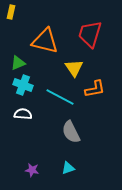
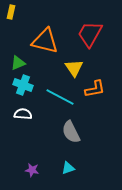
red trapezoid: rotated 12 degrees clockwise
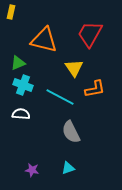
orange triangle: moved 1 px left, 1 px up
white semicircle: moved 2 px left
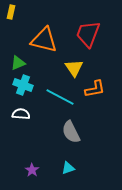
red trapezoid: moved 2 px left; rotated 8 degrees counterclockwise
purple star: rotated 24 degrees clockwise
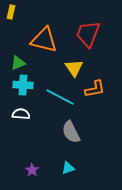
cyan cross: rotated 18 degrees counterclockwise
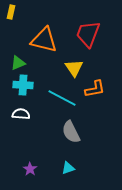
cyan line: moved 2 px right, 1 px down
purple star: moved 2 px left, 1 px up
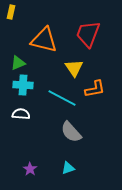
gray semicircle: rotated 15 degrees counterclockwise
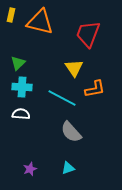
yellow rectangle: moved 3 px down
orange triangle: moved 4 px left, 18 px up
green triangle: rotated 21 degrees counterclockwise
cyan cross: moved 1 px left, 2 px down
purple star: rotated 16 degrees clockwise
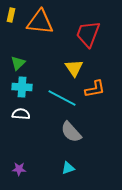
orange triangle: rotated 8 degrees counterclockwise
purple star: moved 11 px left; rotated 24 degrees clockwise
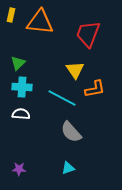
yellow triangle: moved 1 px right, 2 px down
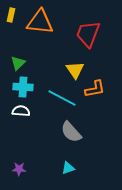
cyan cross: moved 1 px right
white semicircle: moved 3 px up
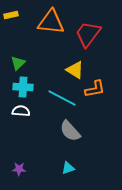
yellow rectangle: rotated 64 degrees clockwise
orange triangle: moved 11 px right
red trapezoid: rotated 16 degrees clockwise
yellow triangle: rotated 24 degrees counterclockwise
gray semicircle: moved 1 px left, 1 px up
